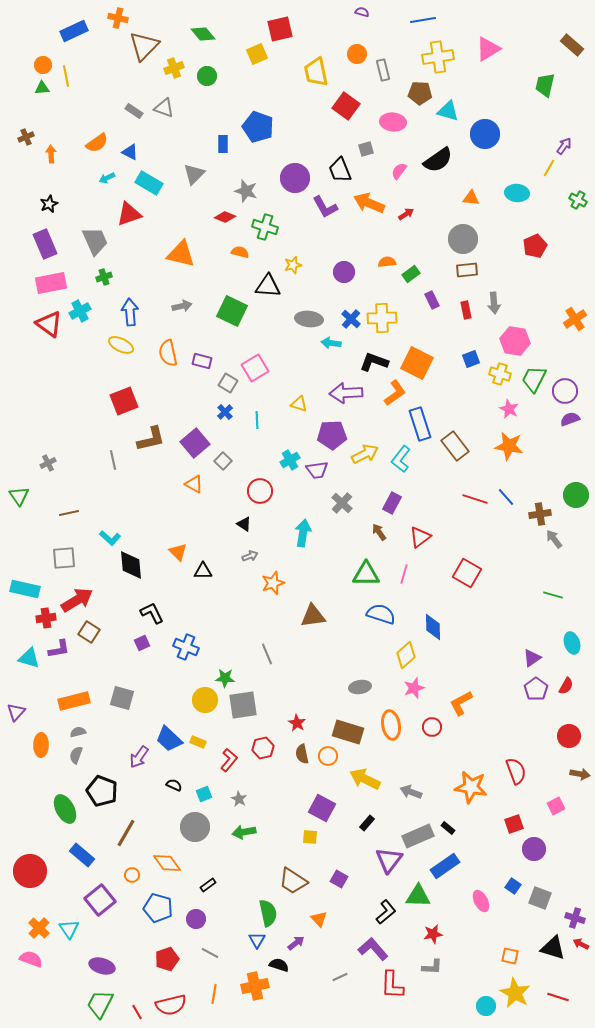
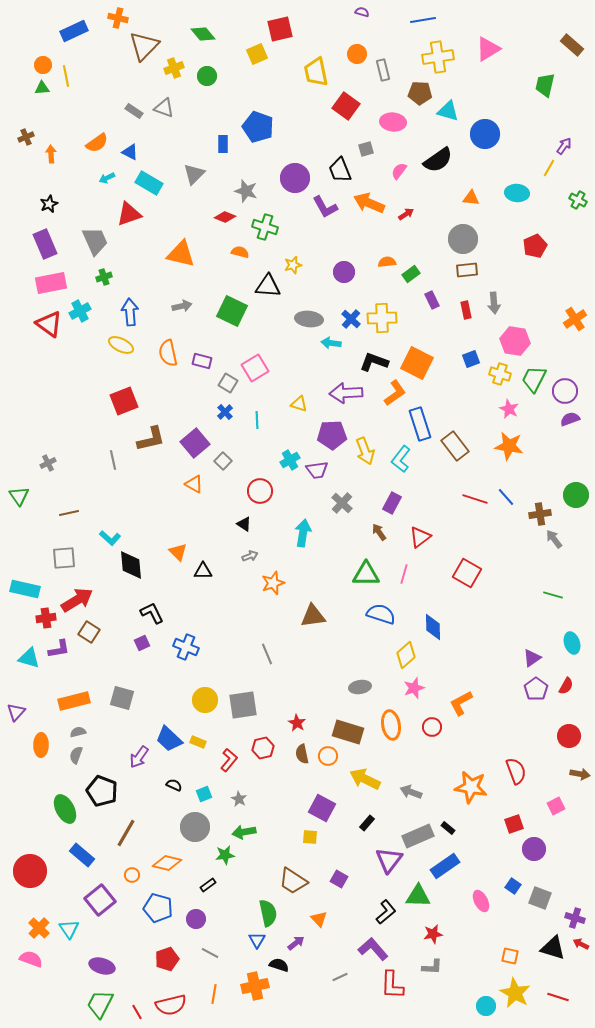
yellow arrow at (365, 454): moved 3 px up; rotated 96 degrees clockwise
green star at (225, 678): moved 177 px down; rotated 12 degrees counterclockwise
orange diamond at (167, 863): rotated 40 degrees counterclockwise
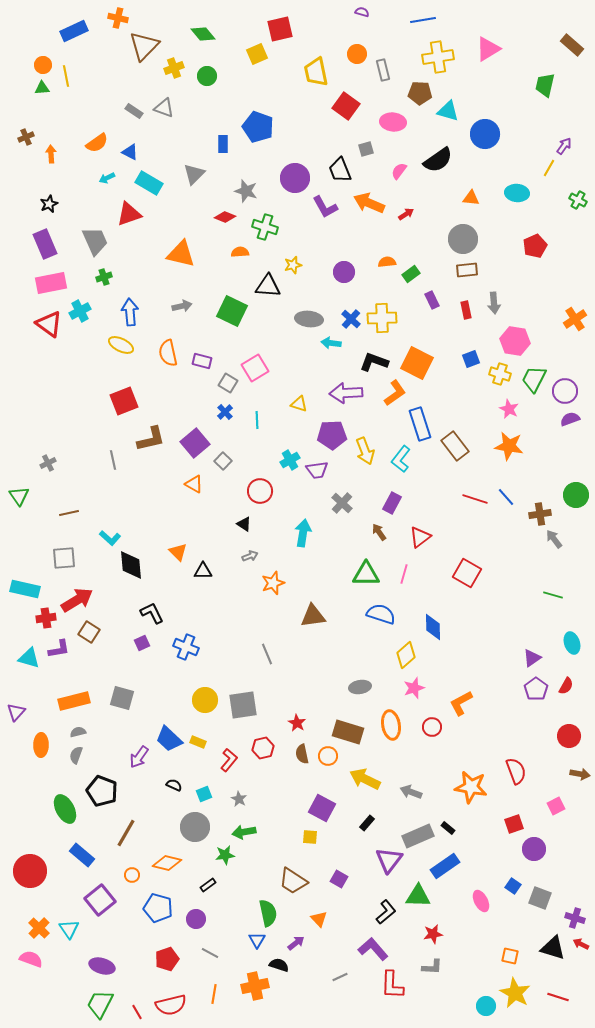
orange semicircle at (240, 252): rotated 18 degrees counterclockwise
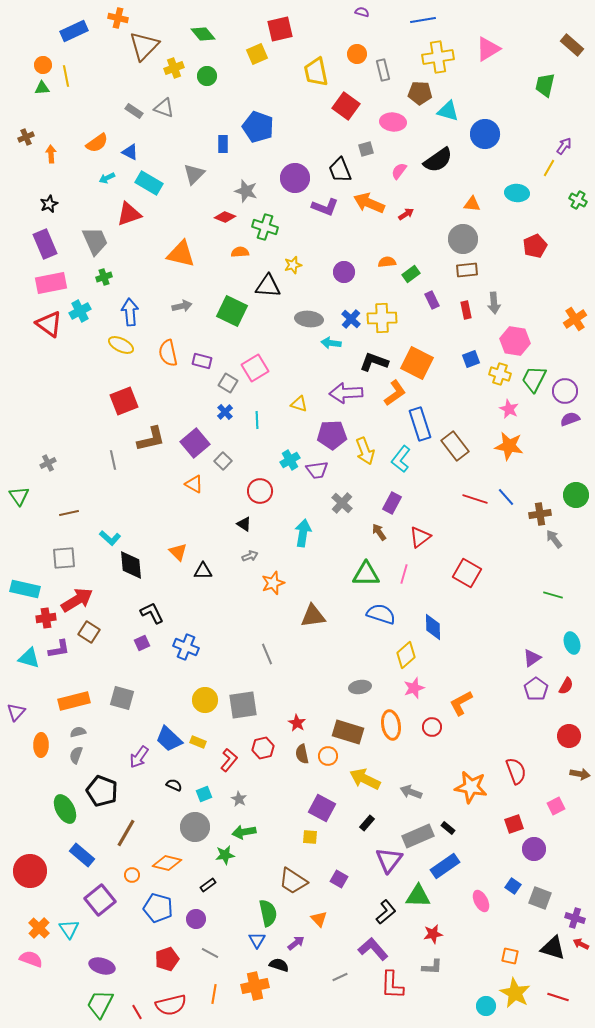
orange triangle at (471, 198): moved 1 px right, 6 px down
purple L-shape at (325, 207): rotated 40 degrees counterclockwise
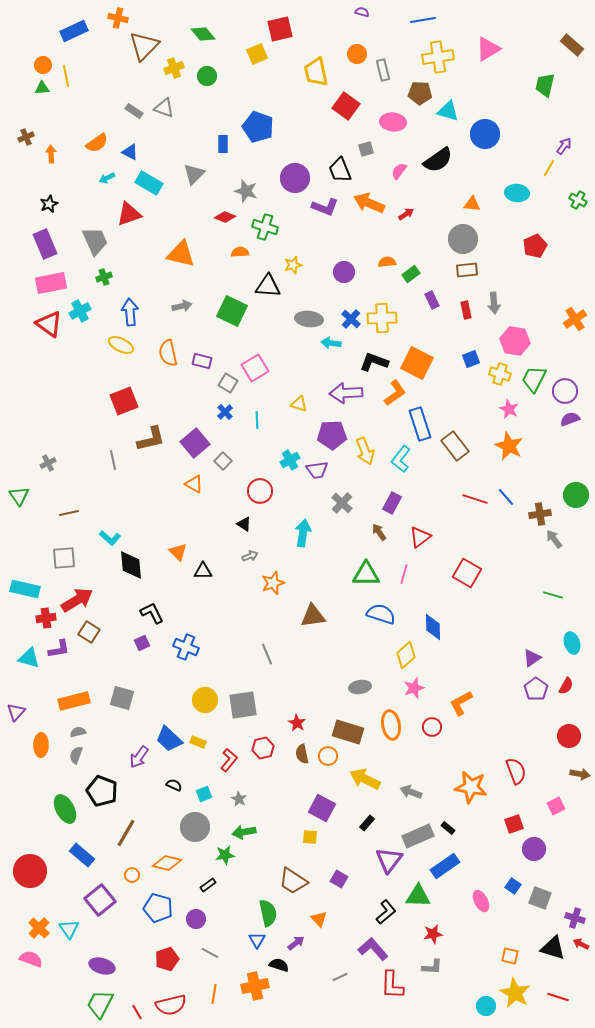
orange star at (509, 446): rotated 16 degrees clockwise
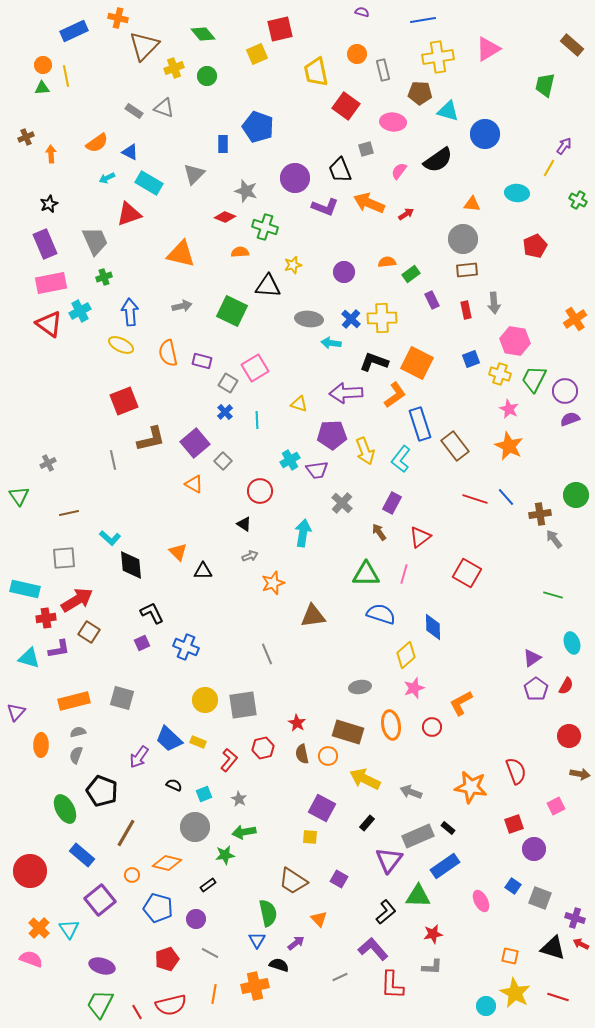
orange L-shape at (395, 393): moved 2 px down
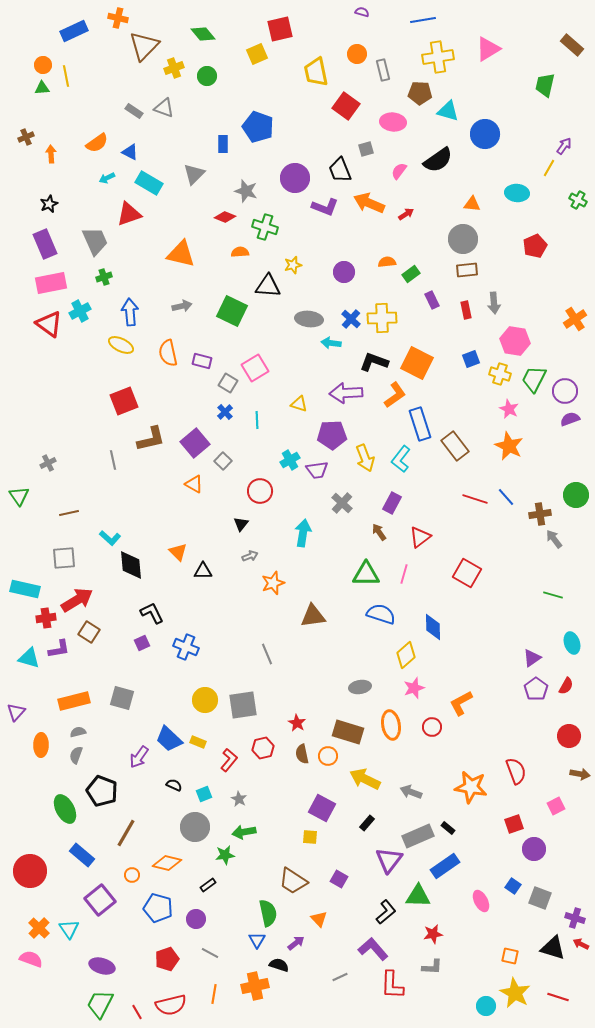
yellow arrow at (365, 451): moved 7 px down
black triangle at (244, 524): moved 3 px left; rotated 35 degrees clockwise
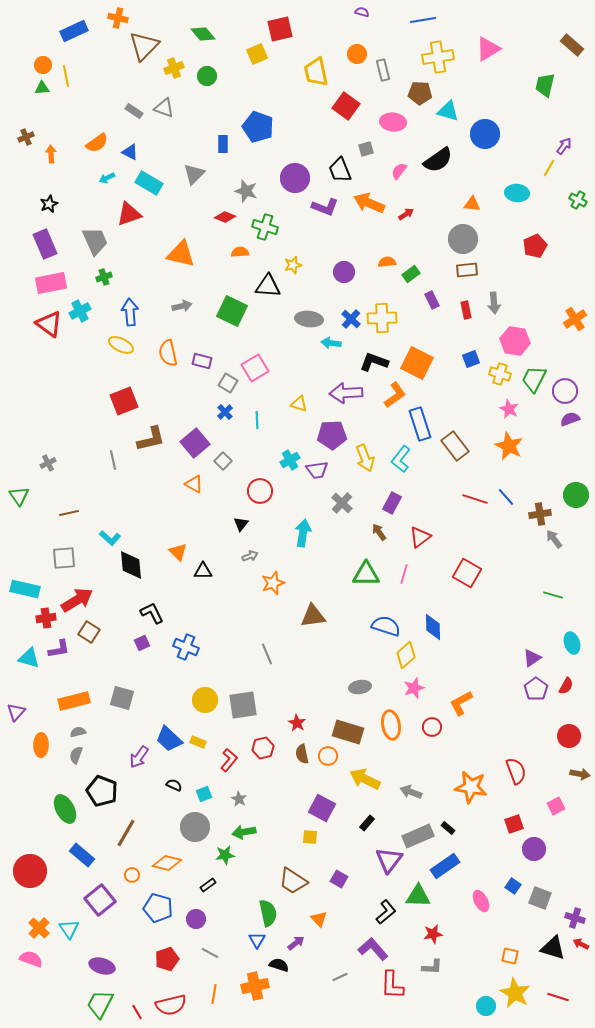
blue semicircle at (381, 614): moved 5 px right, 12 px down
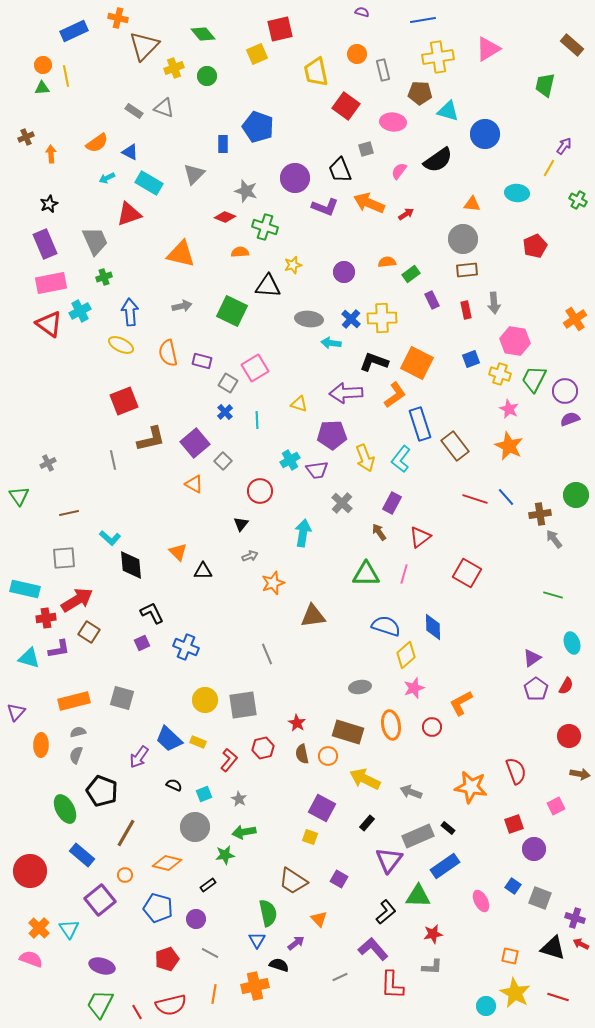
yellow square at (310, 837): rotated 14 degrees clockwise
orange circle at (132, 875): moved 7 px left
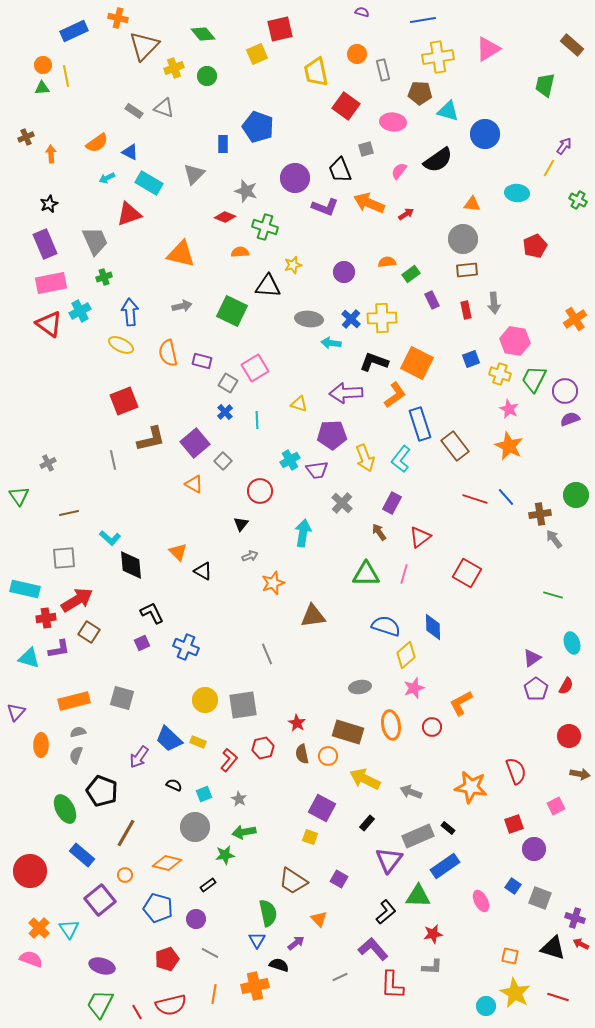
black triangle at (203, 571): rotated 30 degrees clockwise
